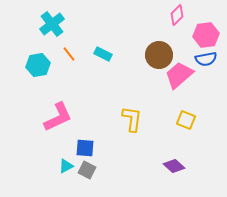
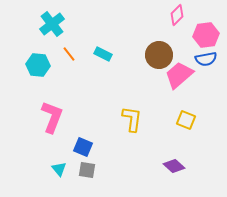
cyan hexagon: rotated 15 degrees clockwise
pink L-shape: moved 6 px left; rotated 44 degrees counterclockwise
blue square: moved 2 px left, 1 px up; rotated 18 degrees clockwise
cyan triangle: moved 7 px left, 3 px down; rotated 42 degrees counterclockwise
gray square: rotated 18 degrees counterclockwise
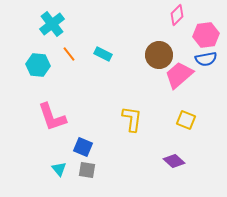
pink L-shape: rotated 140 degrees clockwise
purple diamond: moved 5 px up
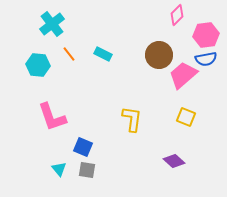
pink trapezoid: moved 4 px right
yellow square: moved 3 px up
